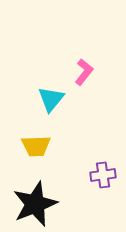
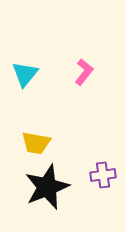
cyan triangle: moved 26 px left, 25 px up
yellow trapezoid: moved 3 px up; rotated 12 degrees clockwise
black star: moved 12 px right, 17 px up
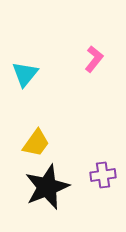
pink L-shape: moved 10 px right, 13 px up
yellow trapezoid: rotated 64 degrees counterclockwise
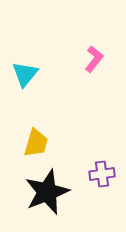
yellow trapezoid: rotated 20 degrees counterclockwise
purple cross: moved 1 px left, 1 px up
black star: moved 5 px down
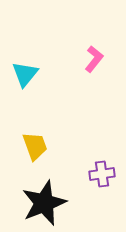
yellow trapezoid: moved 1 px left, 3 px down; rotated 36 degrees counterclockwise
black star: moved 3 px left, 11 px down
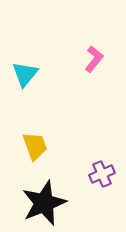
purple cross: rotated 15 degrees counterclockwise
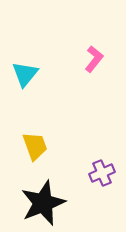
purple cross: moved 1 px up
black star: moved 1 px left
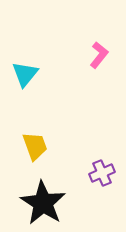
pink L-shape: moved 5 px right, 4 px up
black star: rotated 18 degrees counterclockwise
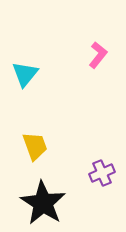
pink L-shape: moved 1 px left
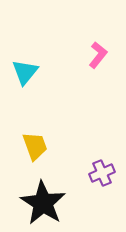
cyan triangle: moved 2 px up
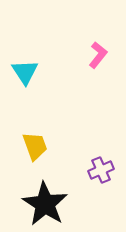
cyan triangle: rotated 12 degrees counterclockwise
purple cross: moved 1 px left, 3 px up
black star: moved 2 px right, 1 px down
